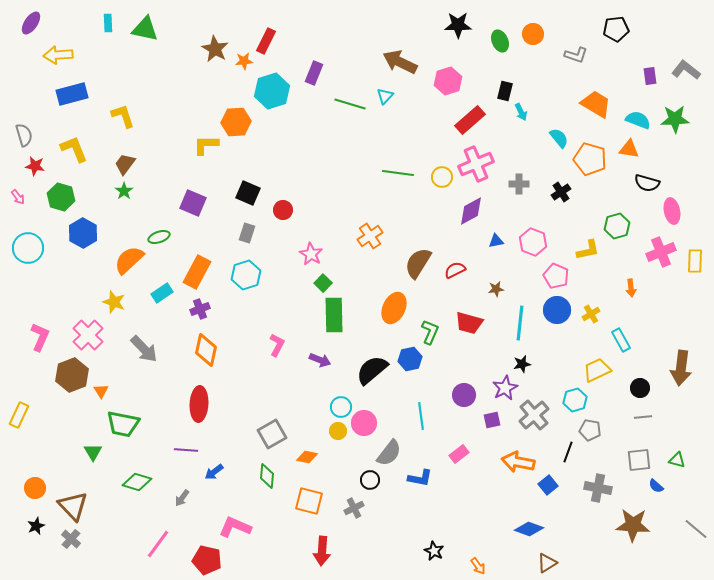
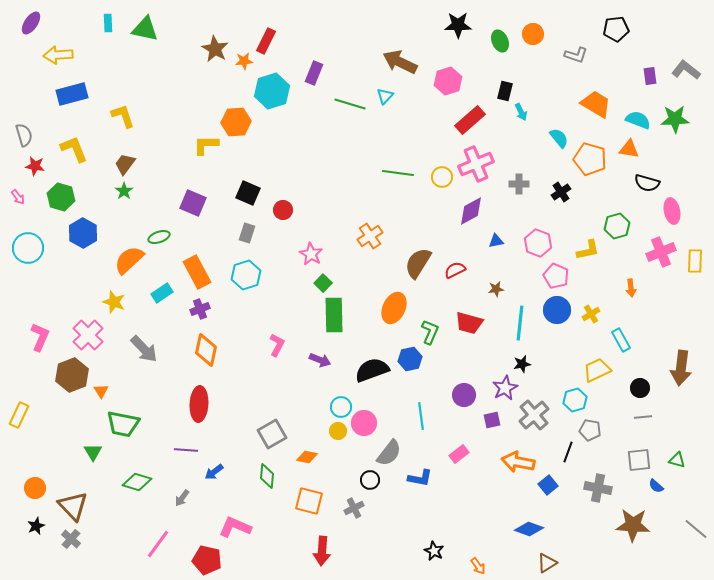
pink hexagon at (533, 242): moved 5 px right, 1 px down
orange rectangle at (197, 272): rotated 56 degrees counterclockwise
black semicircle at (372, 370): rotated 20 degrees clockwise
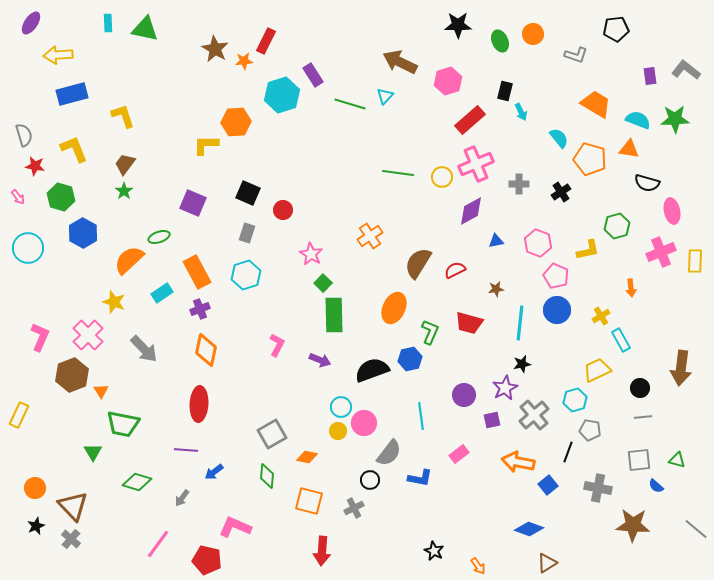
purple rectangle at (314, 73): moved 1 px left, 2 px down; rotated 55 degrees counterclockwise
cyan hexagon at (272, 91): moved 10 px right, 4 px down
yellow cross at (591, 314): moved 10 px right, 2 px down
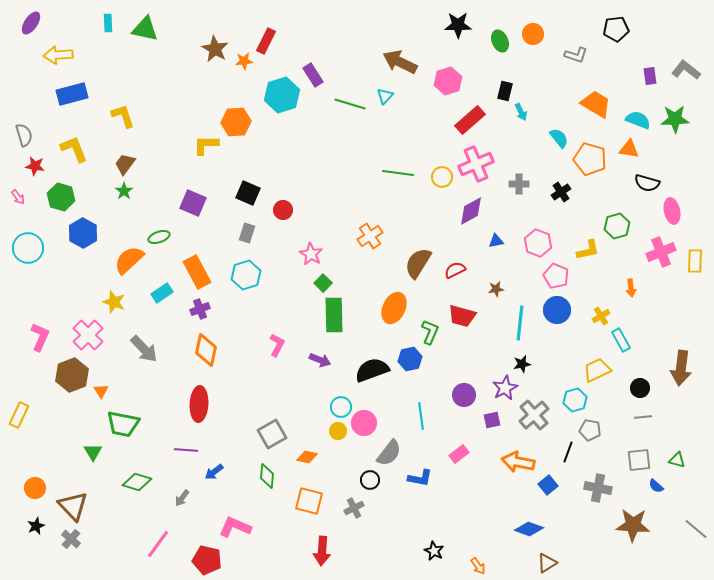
red trapezoid at (469, 323): moved 7 px left, 7 px up
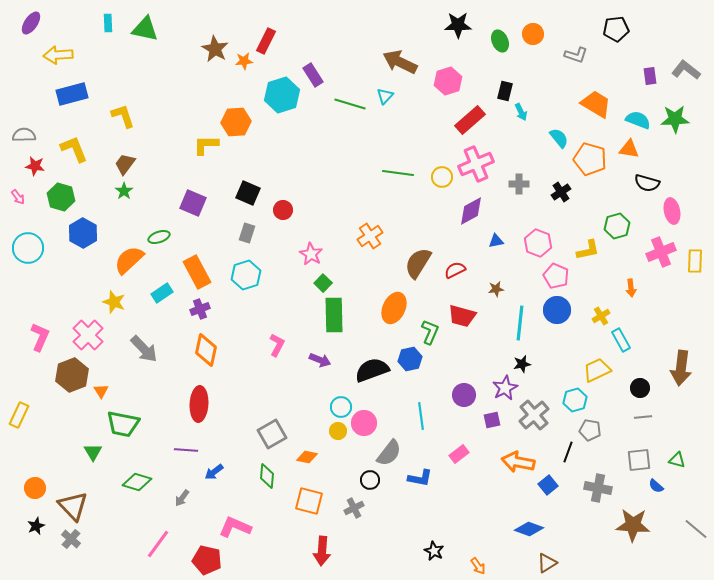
gray semicircle at (24, 135): rotated 75 degrees counterclockwise
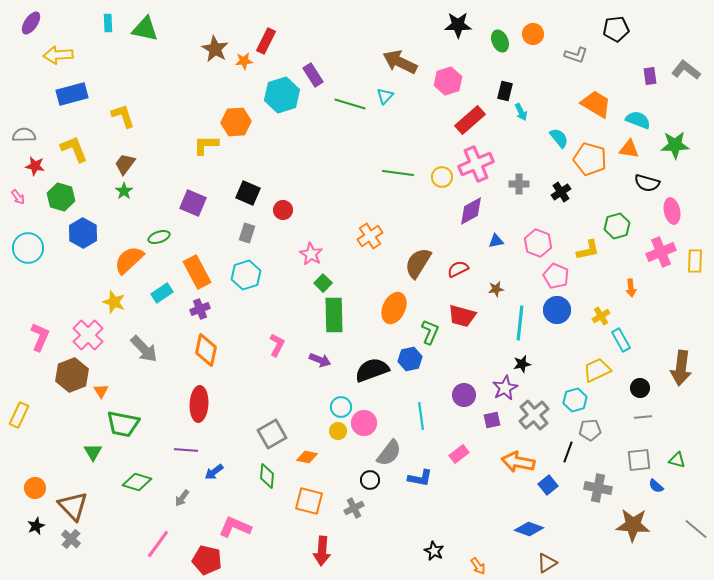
green star at (675, 119): moved 26 px down
red semicircle at (455, 270): moved 3 px right, 1 px up
gray pentagon at (590, 430): rotated 15 degrees counterclockwise
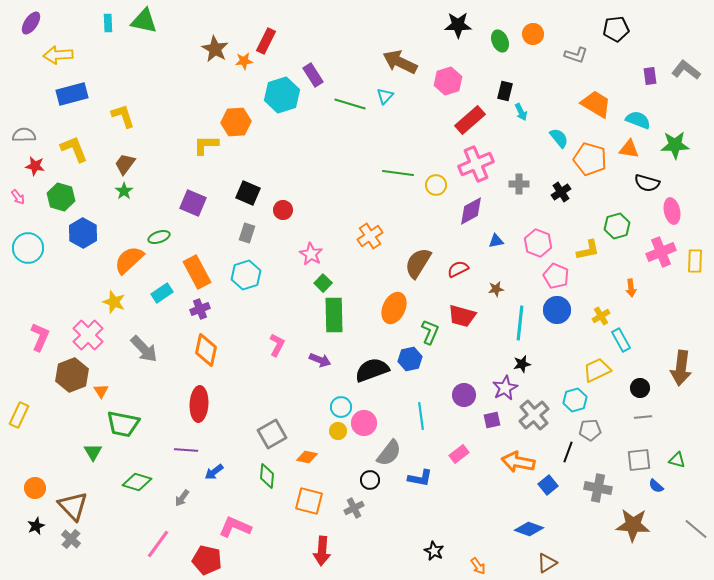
green triangle at (145, 29): moved 1 px left, 8 px up
yellow circle at (442, 177): moved 6 px left, 8 px down
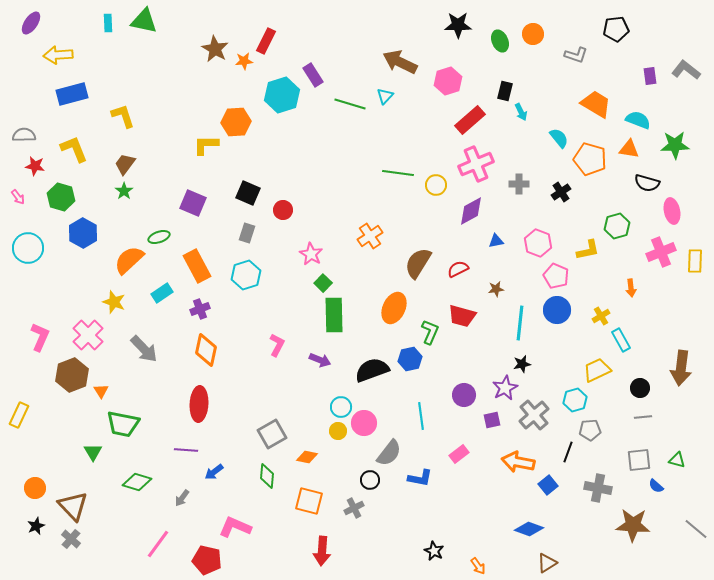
orange rectangle at (197, 272): moved 6 px up
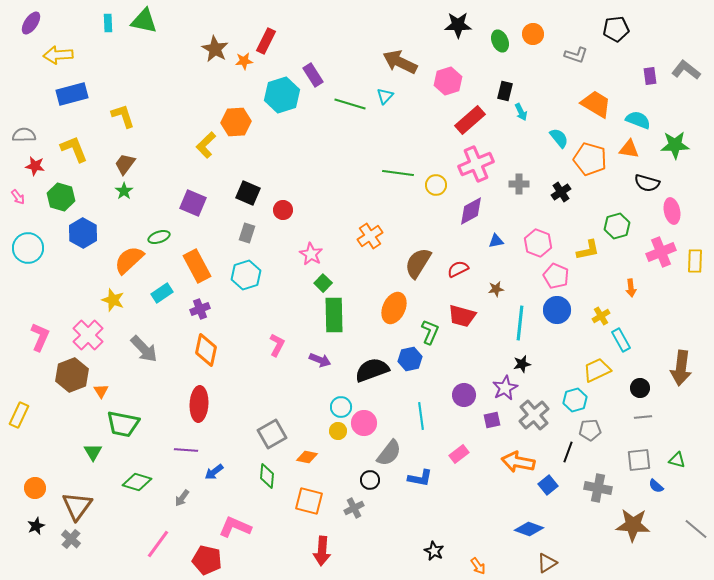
yellow L-shape at (206, 145): rotated 44 degrees counterclockwise
yellow star at (114, 302): moved 1 px left, 2 px up
brown triangle at (73, 506): moved 4 px right; rotated 20 degrees clockwise
